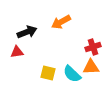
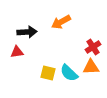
black arrow: rotated 18 degrees clockwise
red cross: rotated 14 degrees counterclockwise
cyan semicircle: moved 3 px left, 1 px up
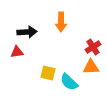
orange arrow: rotated 60 degrees counterclockwise
cyan semicircle: moved 9 px down
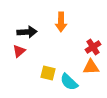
red triangle: moved 2 px right, 1 px up; rotated 32 degrees counterclockwise
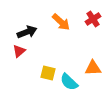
orange arrow: rotated 48 degrees counterclockwise
black arrow: rotated 18 degrees counterclockwise
red cross: moved 28 px up
orange triangle: moved 2 px right, 1 px down
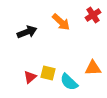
red cross: moved 4 px up
red triangle: moved 11 px right, 26 px down
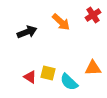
red triangle: rotated 48 degrees counterclockwise
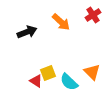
orange triangle: moved 1 px left, 4 px down; rotated 48 degrees clockwise
yellow square: rotated 35 degrees counterclockwise
red triangle: moved 6 px right, 4 px down
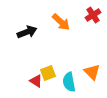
cyan semicircle: rotated 36 degrees clockwise
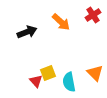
orange triangle: moved 3 px right, 1 px down
red triangle: rotated 16 degrees clockwise
